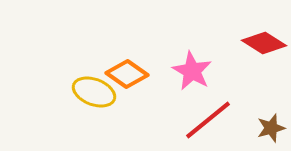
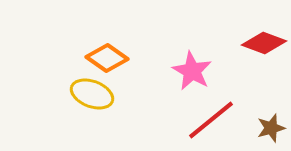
red diamond: rotated 12 degrees counterclockwise
orange diamond: moved 20 px left, 16 px up
yellow ellipse: moved 2 px left, 2 px down
red line: moved 3 px right
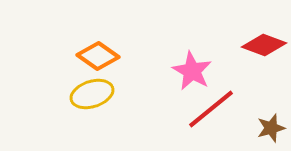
red diamond: moved 2 px down
orange diamond: moved 9 px left, 2 px up
yellow ellipse: rotated 39 degrees counterclockwise
red line: moved 11 px up
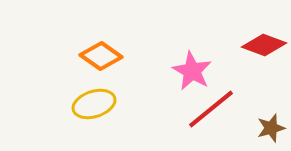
orange diamond: moved 3 px right
yellow ellipse: moved 2 px right, 10 px down
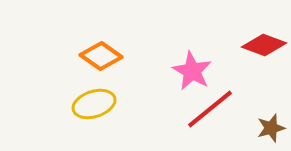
red line: moved 1 px left
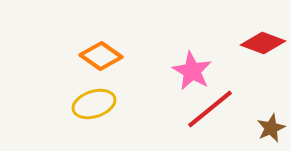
red diamond: moved 1 px left, 2 px up
brown star: rotated 8 degrees counterclockwise
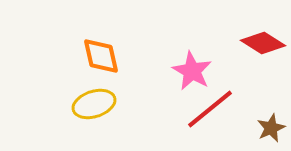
red diamond: rotated 12 degrees clockwise
orange diamond: rotated 42 degrees clockwise
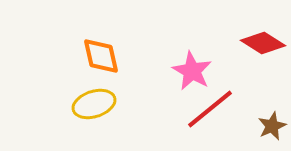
brown star: moved 1 px right, 2 px up
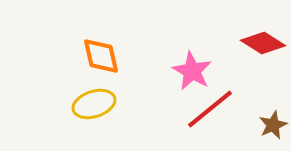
brown star: moved 1 px right, 1 px up
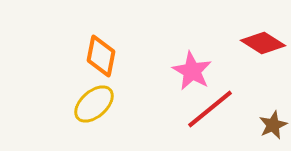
orange diamond: rotated 24 degrees clockwise
yellow ellipse: rotated 24 degrees counterclockwise
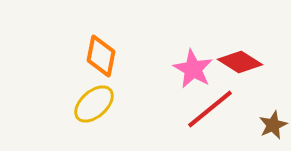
red diamond: moved 23 px left, 19 px down
pink star: moved 1 px right, 2 px up
